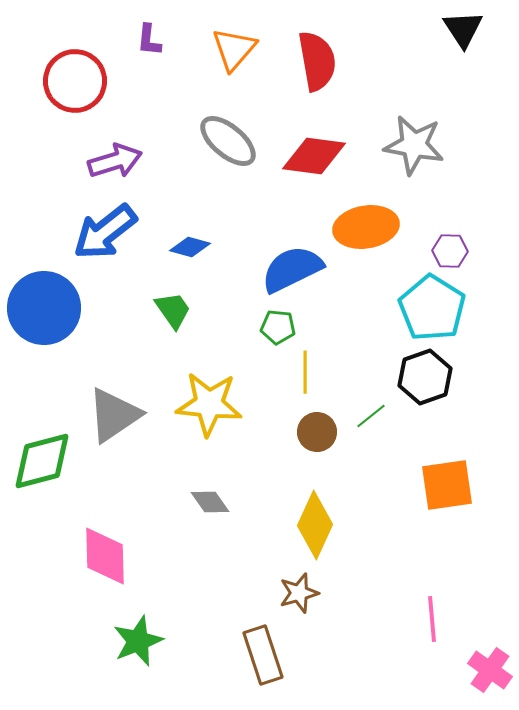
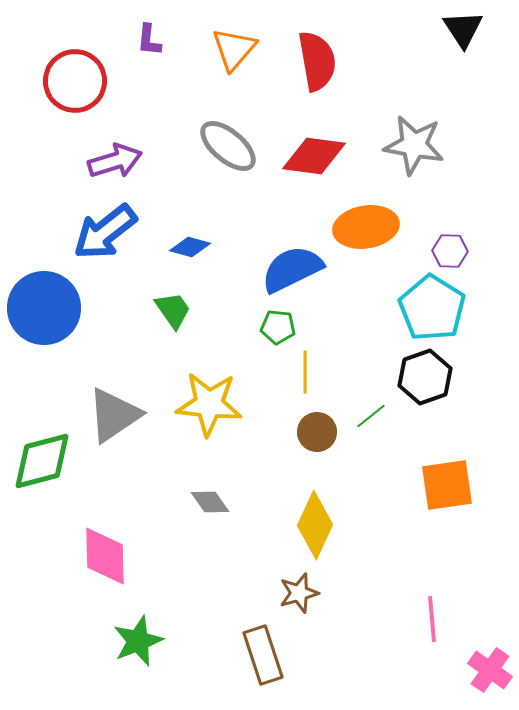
gray ellipse: moved 5 px down
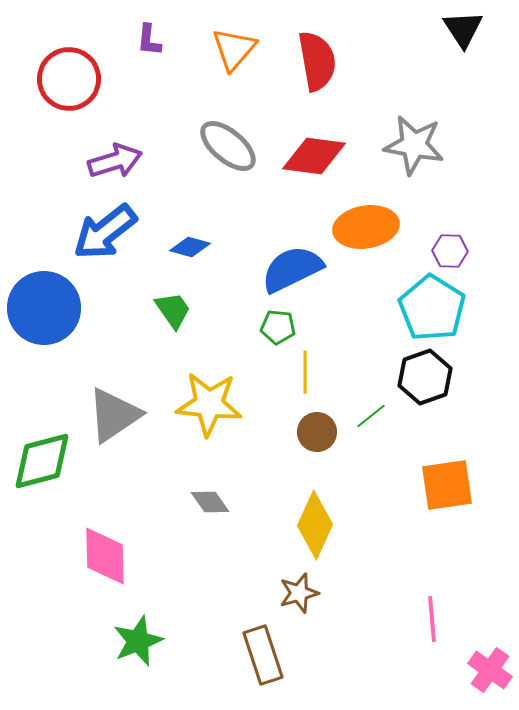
red circle: moved 6 px left, 2 px up
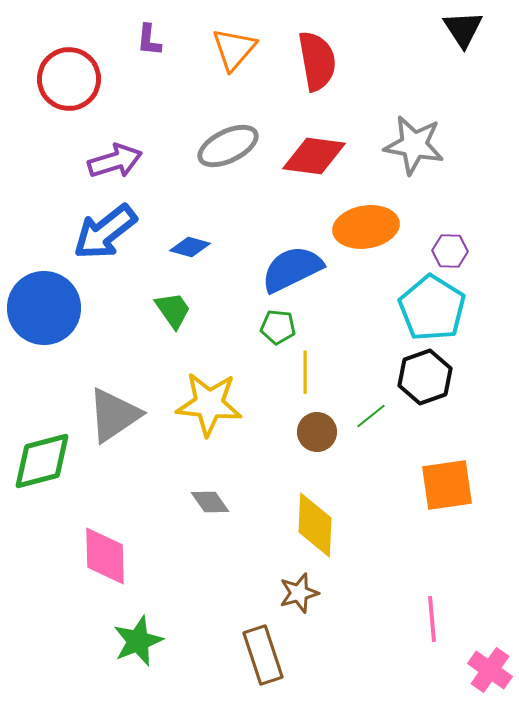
gray ellipse: rotated 66 degrees counterclockwise
yellow diamond: rotated 22 degrees counterclockwise
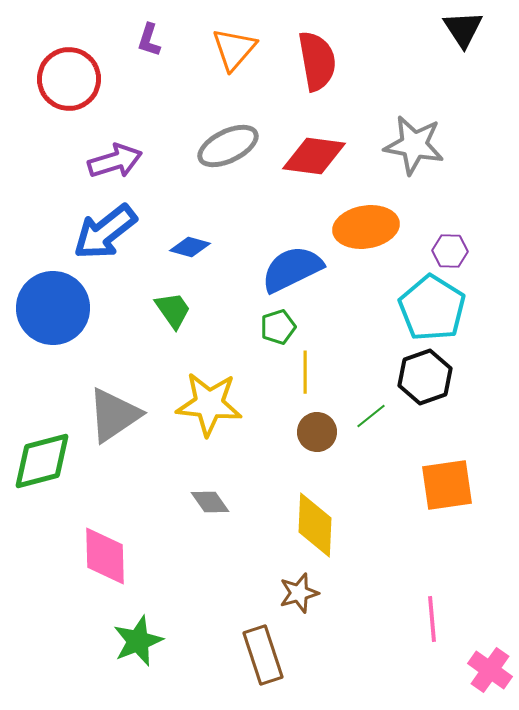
purple L-shape: rotated 12 degrees clockwise
blue circle: moved 9 px right
green pentagon: rotated 24 degrees counterclockwise
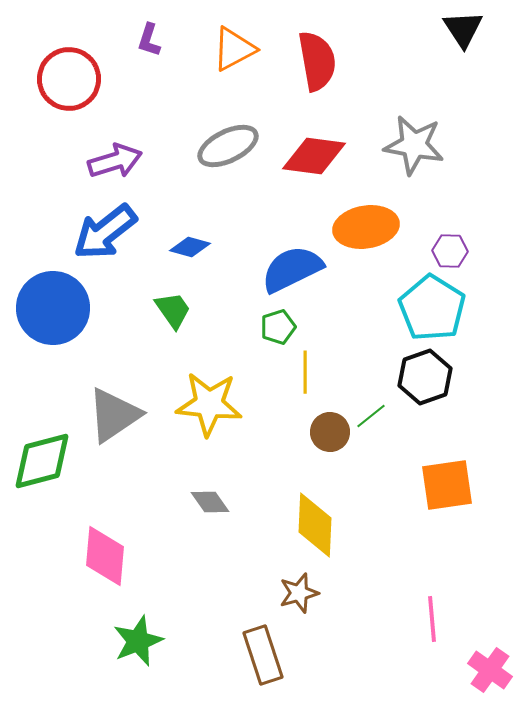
orange triangle: rotated 21 degrees clockwise
brown circle: moved 13 px right
pink diamond: rotated 6 degrees clockwise
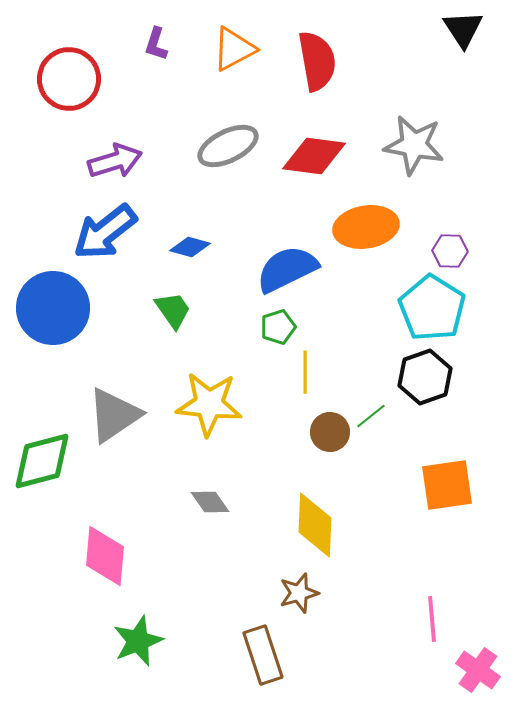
purple L-shape: moved 7 px right, 4 px down
blue semicircle: moved 5 px left
pink cross: moved 12 px left
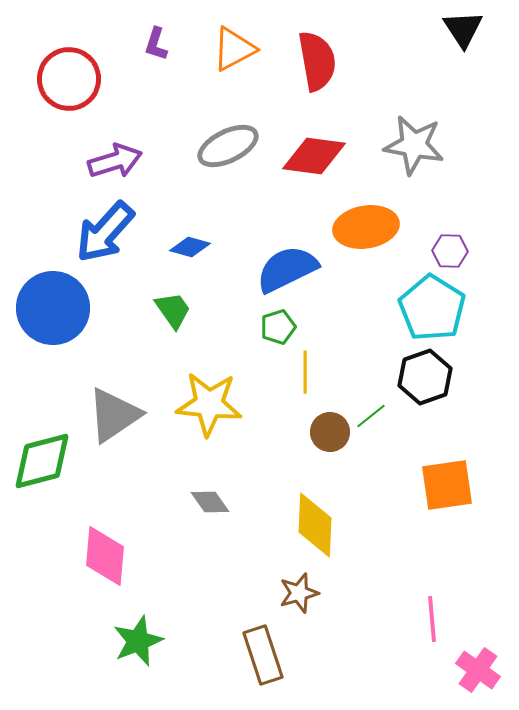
blue arrow: rotated 10 degrees counterclockwise
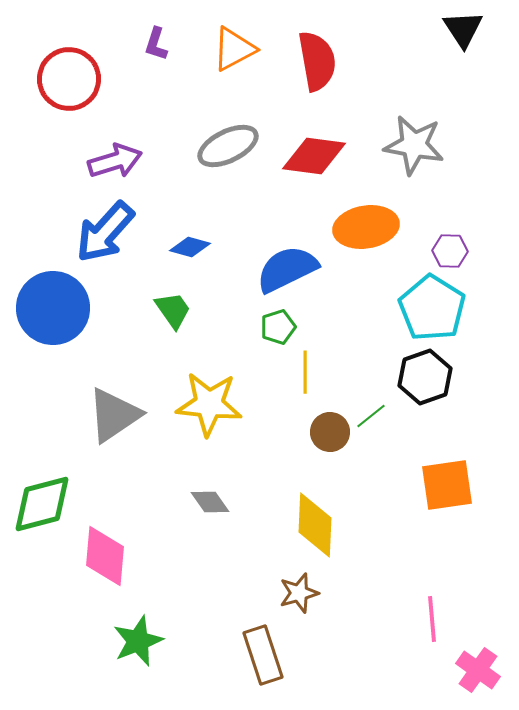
green diamond: moved 43 px down
